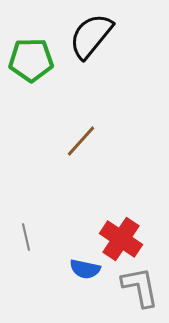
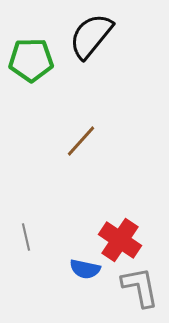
red cross: moved 1 px left, 1 px down
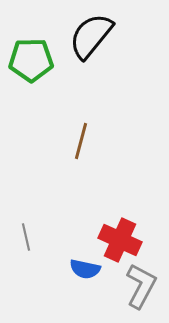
brown line: rotated 27 degrees counterclockwise
red cross: rotated 9 degrees counterclockwise
gray L-shape: moved 1 px right, 1 px up; rotated 39 degrees clockwise
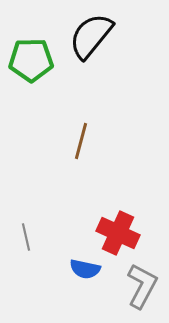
red cross: moved 2 px left, 7 px up
gray L-shape: moved 1 px right
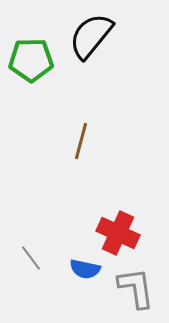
gray line: moved 5 px right, 21 px down; rotated 24 degrees counterclockwise
gray L-shape: moved 6 px left, 2 px down; rotated 36 degrees counterclockwise
